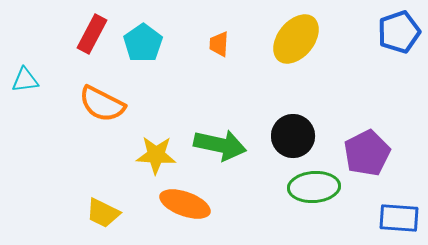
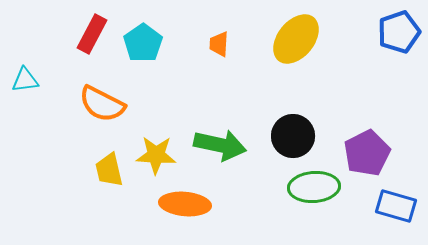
orange ellipse: rotated 15 degrees counterclockwise
yellow trapezoid: moved 6 px right, 43 px up; rotated 51 degrees clockwise
blue rectangle: moved 3 px left, 12 px up; rotated 12 degrees clockwise
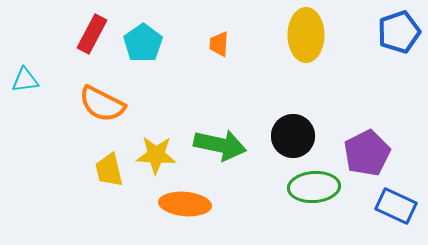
yellow ellipse: moved 10 px right, 4 px up; rotated 39 degrees counterclockwise
blue rectangle: rotated 9 degrees clockwise
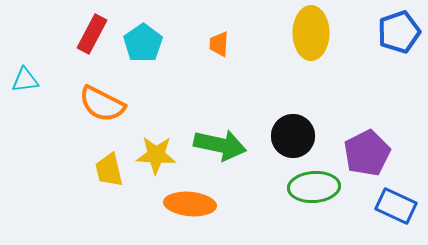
yellow ellipse: moved 5 px right, 2 px up
orange ellipse: moved 5 px right
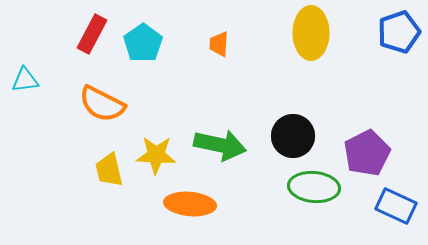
green ellipse: rotated 9 degrees clockwise
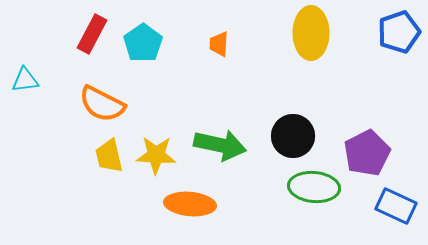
yellow trapezoid: moved 14 px up
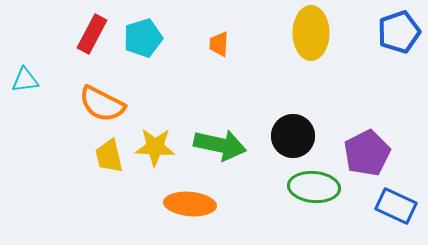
cyan pentagon: moved 5 px up; rotated 18 degrees clockwise
yellow star: moved 1 px left, 8 px up
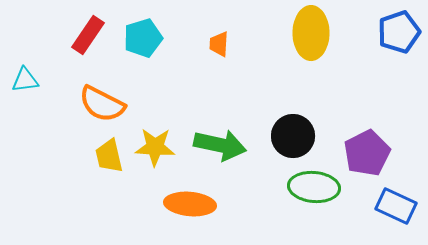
red rectangle: moved 4 px left, 1 px down; rotated 6 degrees clockwise
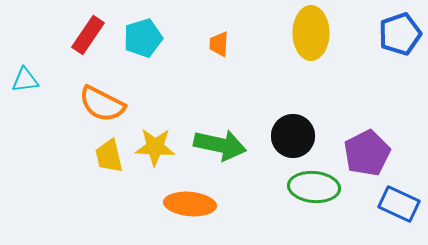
blue pentagon: moved 1 px right, 2 px down
blue rectangle: moved 3 px right, 2 px up
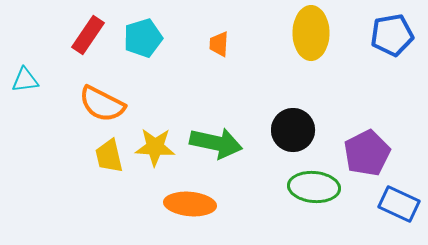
blue pentagon: moved 8 px left, 1 px down; rotated 9 degrees clockwise
black circle: moved 6 px up
green arrow: moved 4 px left, 2 px up
